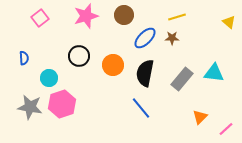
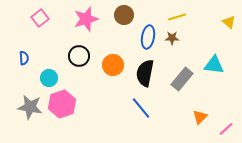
pink star: moved 3 px down
blue ellipse: moved 3 px right, 1 px up; rotated 35 degrees counterclockwise
cyan triangle: moved 8 px up
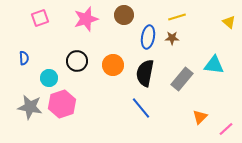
pink square: rotated 18 degrees clockwise
black circle: moved 2 px left, 5 px down
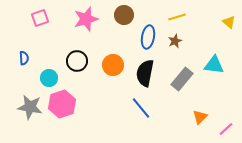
brown star: moved 3 px right, 3 px down; rotated 24 degrees counterclockwise
